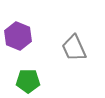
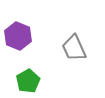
green pentagon: rotated 30 degrees counterclockwise
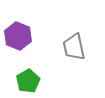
gray trapezoid: moved 1 px up; rotated 12 degrees clockwise
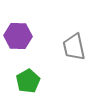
purple hexagon: rotated 20 degrees counterclockwise
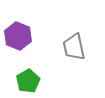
purple hexagon: rotated 20 degrees clockwise
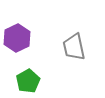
purple hexagon: moved 1 px left, 2 px down; rotated 12 degrees clockwise
